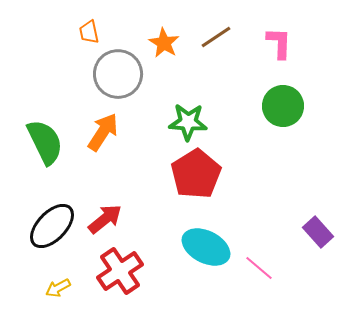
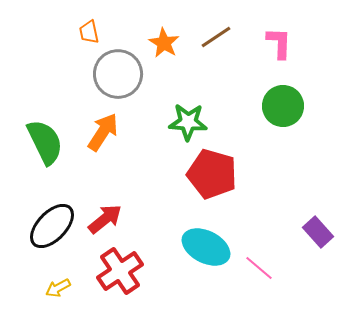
red pentagon: moved 16 px right; rotated 24 degrees counterclockwise
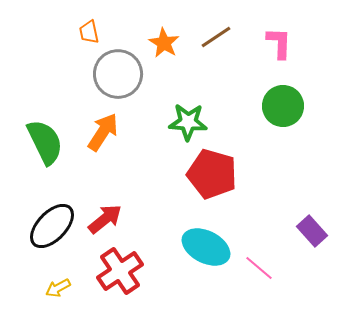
purple rectangle: moved 6 px left, 1 px up
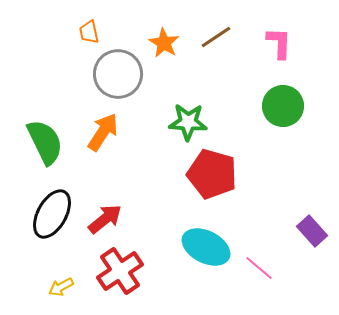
black ellipse: moved 12 px up; rotated 15 degrees counterclockwise
yellow arrow: moved 3 px right, 1 px up
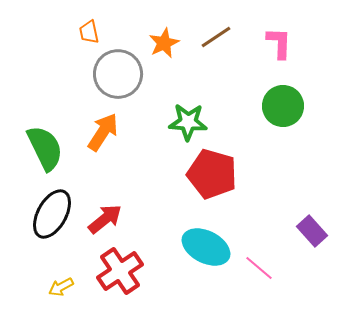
orange star: rotated 16 degrees clockwise
green semicircle: moved 6 px down
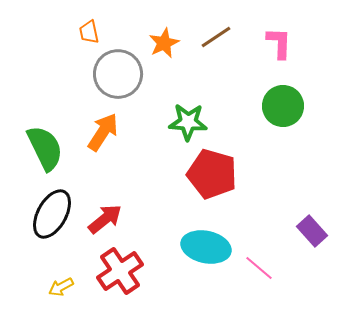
cyan ellipse: rotated 15 degrees counterclockwise
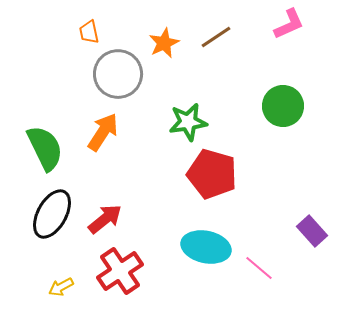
pink L-shape: moved 10 px right, 19 px up; rotated 64 degrees clockwise
green star: rotated 12 degrees counterclockwise
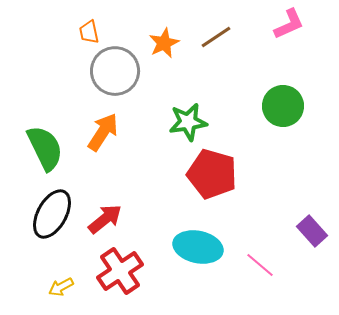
gray circle: moved 3 px left, 3 px up
cyan ellipse: moved 8 px left
pink line: moved 1 px right, 3 px up
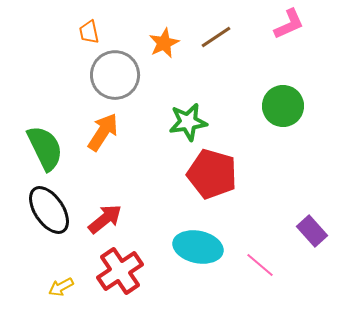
gray circle: moved 4 px down
black ellipse: moved 3 px left, 4 px up; rotated 63 degrees counterclockwise
